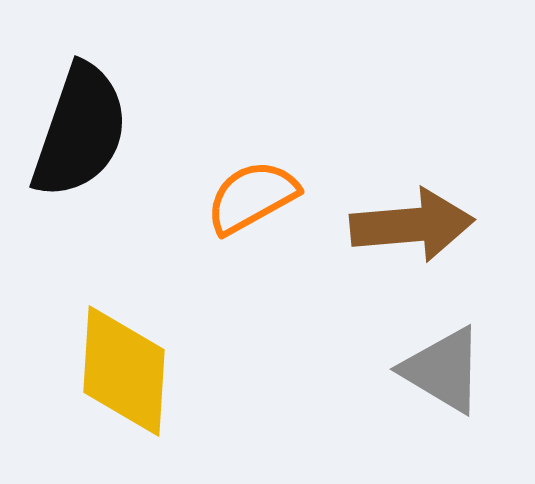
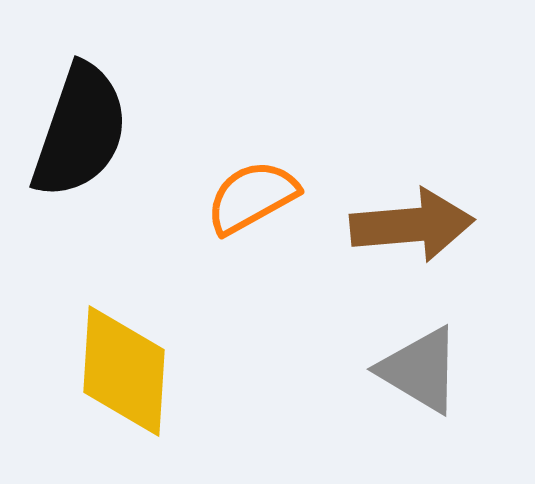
gray triangle: moved 23 px left
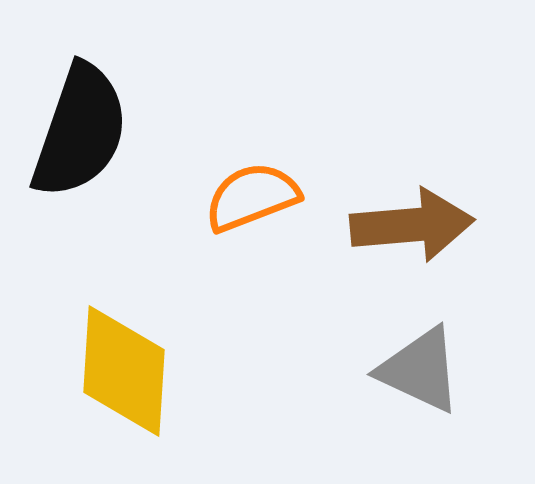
orange semicircle: rotated 8 degrees clockwise
gray triangle: rotated 6 degrees counterclockwise
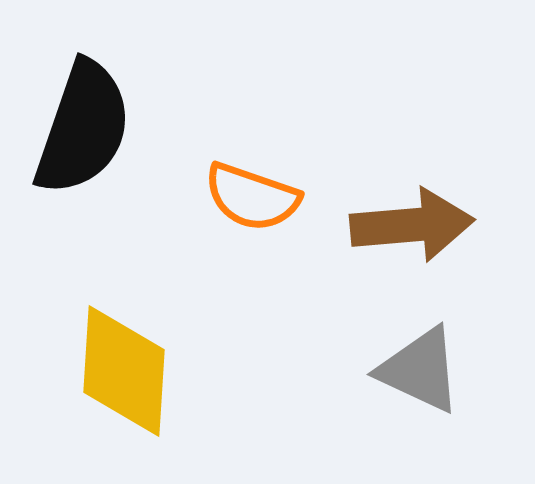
black semicircle: moved 3 px right, 3 px up
orange semicircle: rotated 140 degrees counterclockwise
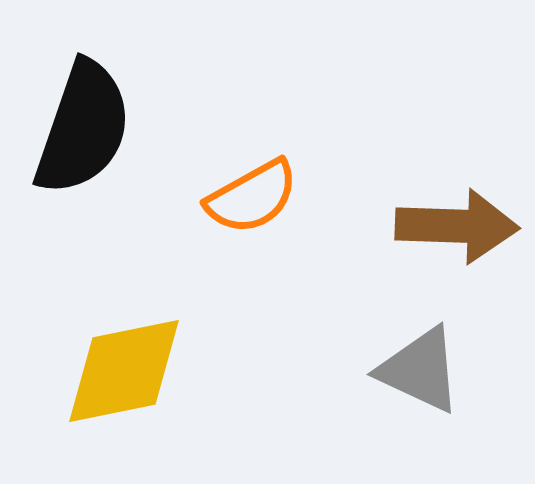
orange semicircle: rotated 48 degrees counterclockwise
brown arrow: moved 45 px right, 1 px down; rotated 7 degrees clockwise
yellow diamond: rotated 75 degrees clockwise
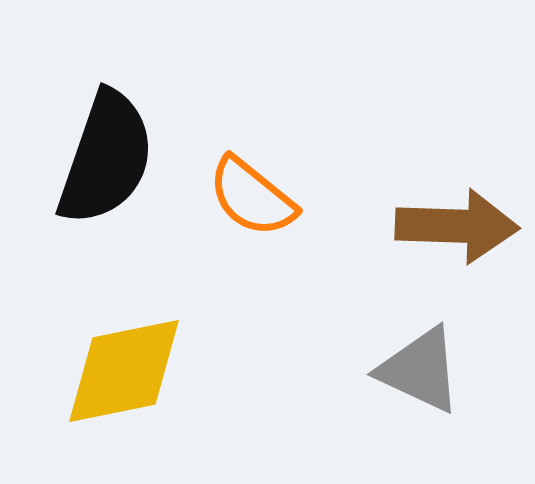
black semicircle: moved 23 px right, 30 px down
orange semicircle: rotated 68 degrees clockwise
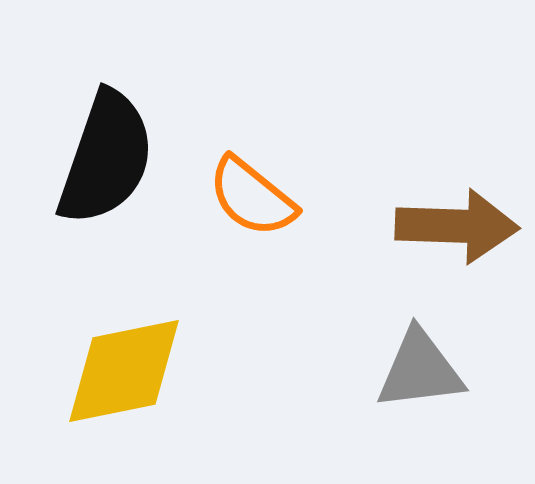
gray triangle: rotated 32 degrees counterclockwise
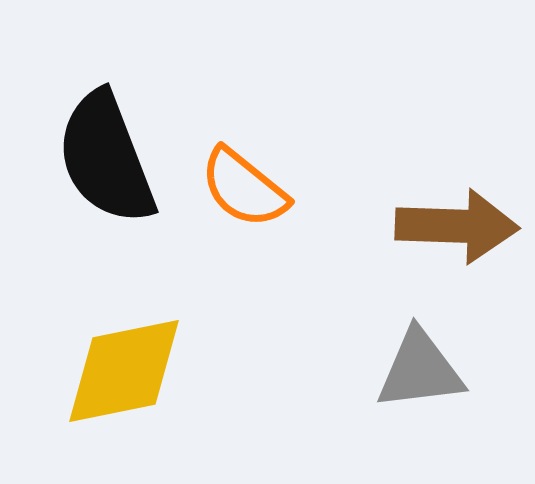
black semicircle: rotated 140 degrees clockwise
orange semicircle: moved 8 px left, 9 px up
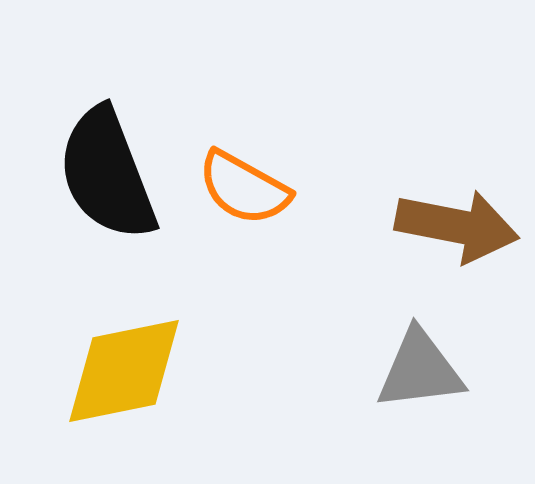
black semicircle: moved 1 px right, 16 px down
orange semicircle: rotated 10 degrees counterclockwise
brown arrow: rotated 9 degrees clockwise
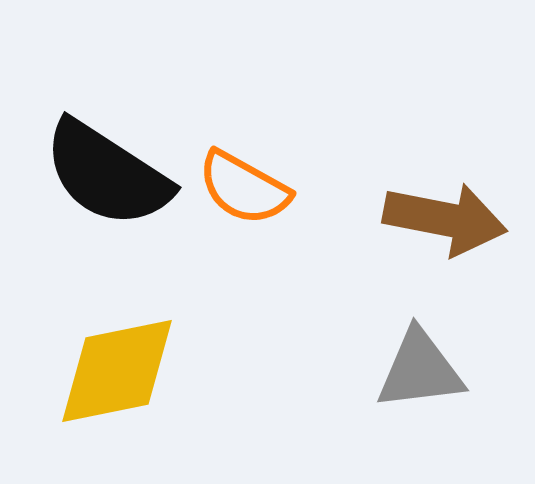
black semicircle: rotated 36 degrees counterclockwise
brown arrow: moved 12 px left, 7 px up
yellow diamond: moved 7 px left
